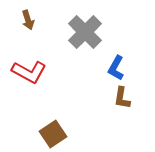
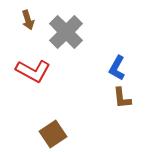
gray cross: moved 19 px left
blue L-shape: moved 1 px right
red L-shape: moved 4 px right, 1 px up
brown L-shape: rotated 15 degrees counterclockwise
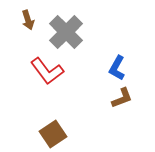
red L-shape: moved 14 px right; rotated 24 degrees clockwise
brown L-shape: rotated 105 degrees counterclockwise
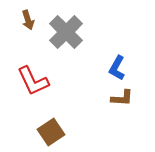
red L-shape: moved 14 px left, 10 px down; rotated 12 degrees clockwise
brown L-shape: rotated 25 degrees clockwise
brown square: moved 2 px left, 2 px up
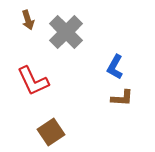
blue L-shape: moved 2 px left, 1 px up
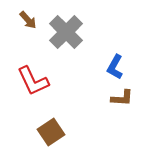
brown arrow: rotated 24 degrees counterclockwise
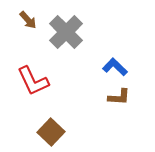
blue L-shape: rotated 105 degrees clockwise
brown L-shape: moved 3 px left, 1 px up
brown square: rotated 12 degrees counterclockwise
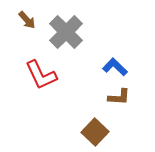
brown arrow: moved 1 px left
red L-shape: moved 8 px right, 6 px up
brown square: moved 44 px right
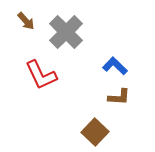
brown arrow: moved 1 px left, 1 px down
blue L-shape: moved 1 px up
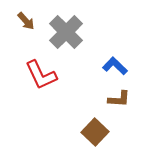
brown L-shape: moved 2 px down
